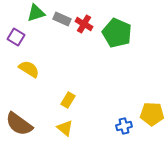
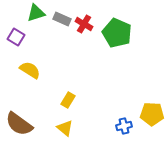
yellow semicircle: moved 1 px right, 1 px down
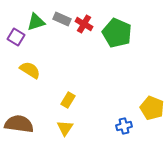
green triangle: moved 9 px down
yellow pentagon: moved 6 px up; rotated 20 degrees clockwise
brown semicircle: rotated 152 degrees clockwise
yellow triangle: rotated 24 degrees clockwise
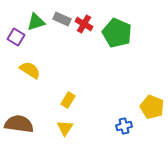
yellow pentagon: moved 1 px up
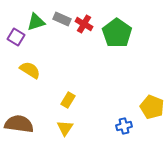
green pentagon: rotated 12 degrees clockwise
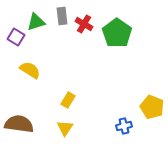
gray rectangle: moved 3 px up; rotated 60 degrees clockwise
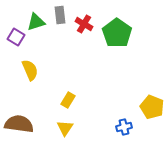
gray rectangle: moved 2 px left, 1 px up
yellow semicircle: rotated 35 degrees clockwise
blue cross: moved 1 px down
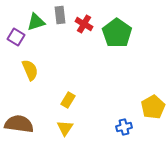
yellow pentagon: moved 1 px right; rotated 20 degrees clockwise
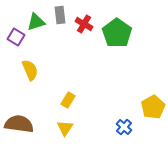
blue cross: rotated 35 degrees counterclockwise
